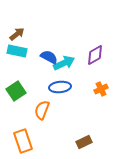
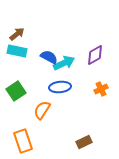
orange semicircle: rotated 12 degrees clockwise
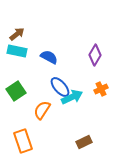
purple diamond: rotated 30 degrees counterclockwise
cyan arrow: moved 8 px right, 34 px down
blue ellipse: rotated 55 degrees clockwise
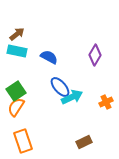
orange cross: moved 5 px right, 13 px down
orange semicircle: moved 26 px left, 3 px up
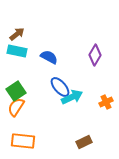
orange rectangle: rotated 65 degrees counterclockwise
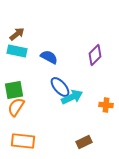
purple diamond: rotated 15 degrees clockwise
green square: moved 2 px left, 1 px up; rotated 24 degrees clockwise
orange cross: moved 3 px down; rotated 32 degrees clockwise
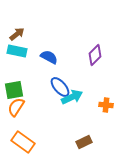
orange rectangle: moved 1 px down; rotated 30 degrees clockwise
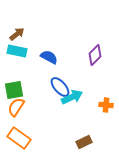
orange rectangle: moved 4 px left, 4 px up
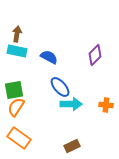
brown arrow: rotated 42 degrees counterclockwise
cyan arrow: moved 1 px left, 7 px down; rotated 25 degrees clockwise
brown rectangle: moved 12 px left, 4 px down
